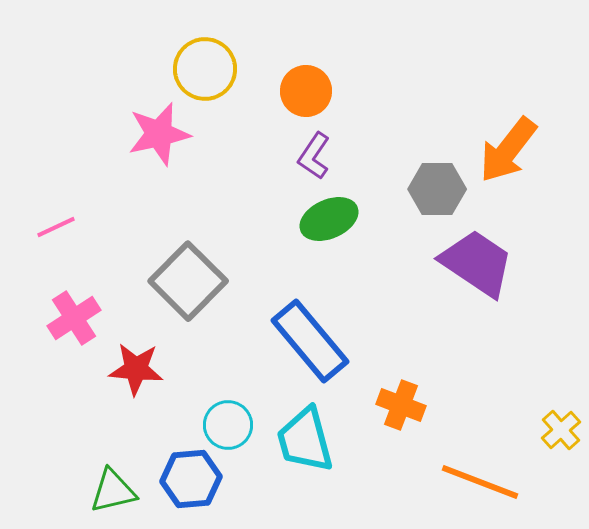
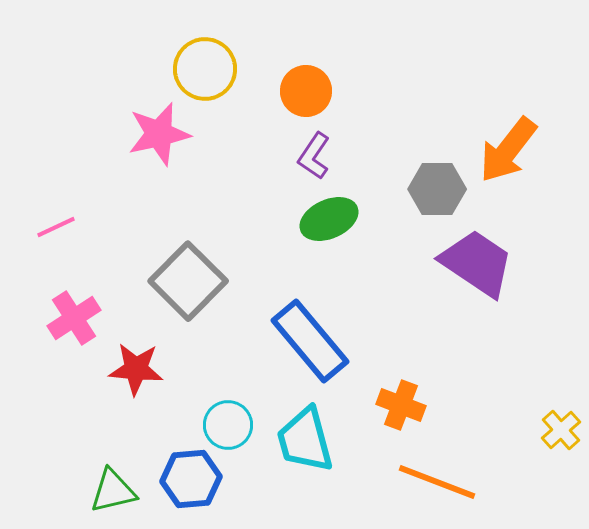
orange line: moved 43 px left
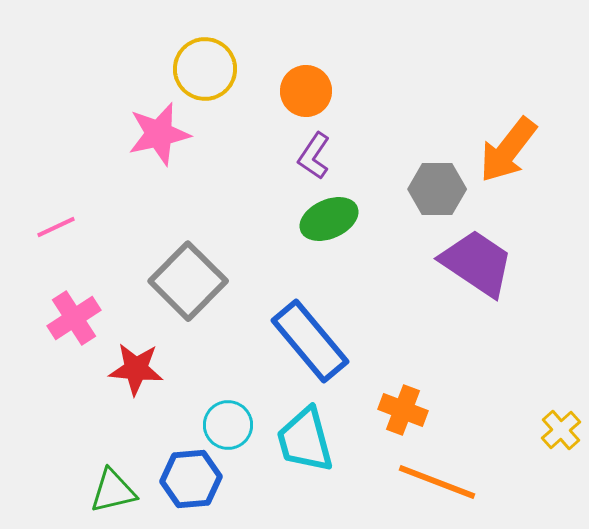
orange cross: moved 2 px right, 5 px down
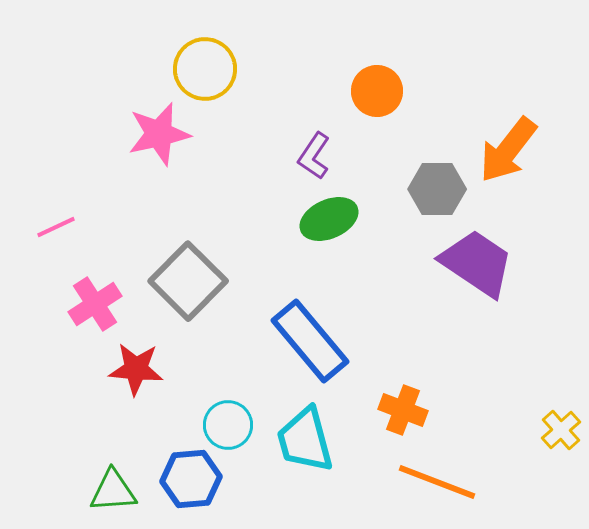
orange circle: moved 71 px right
pink cross: moved 21 px right, 14 px up
green triangle: rotated 9 degrees clockwise
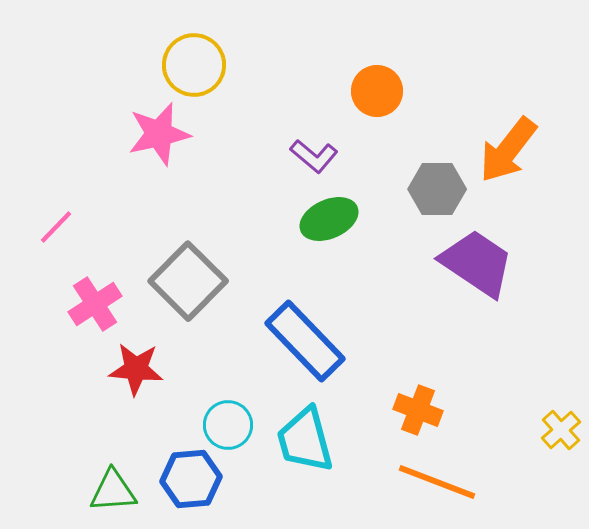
yellow circle: moved 11 px left, 4 px up
purple L-shape: rotated 84 degrees counterclockwise
pink line: rotated 21 degrees counterclockwise
blue rectangle: moved 5 px left; rotated 4 degrees counterclockwise
orange cross: moved 15 px right
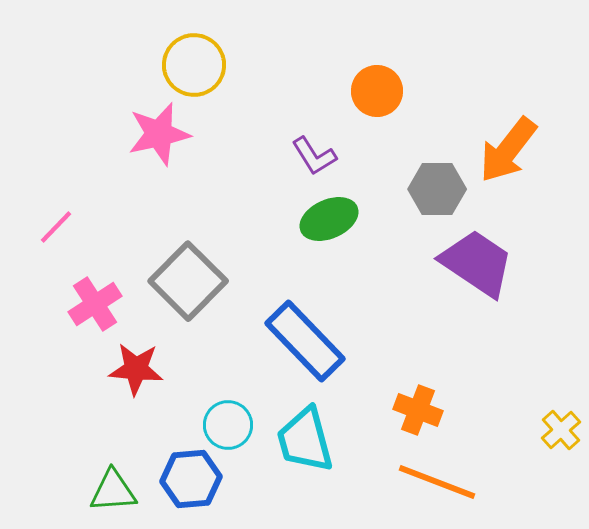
purple L-shape: rotated 18 degrees clockwise
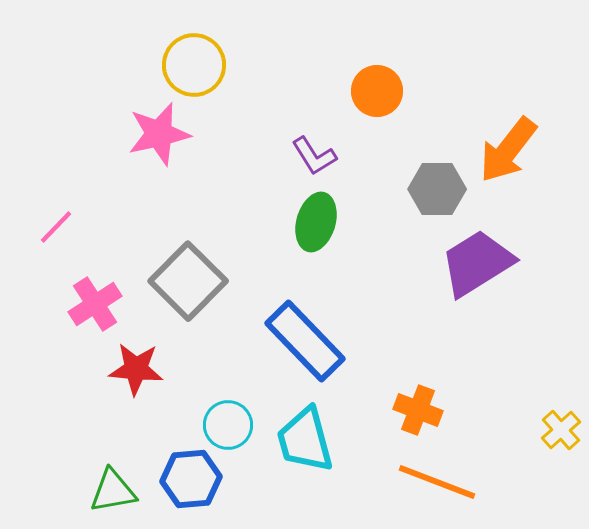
green ellipse: moved 13 px left, 3 px down; rotated 50 degrees counterclockwise
purple trapezoid: rotated 66 degrees counterclockwise
green triangle: rotated 6 degrees counterclockwise
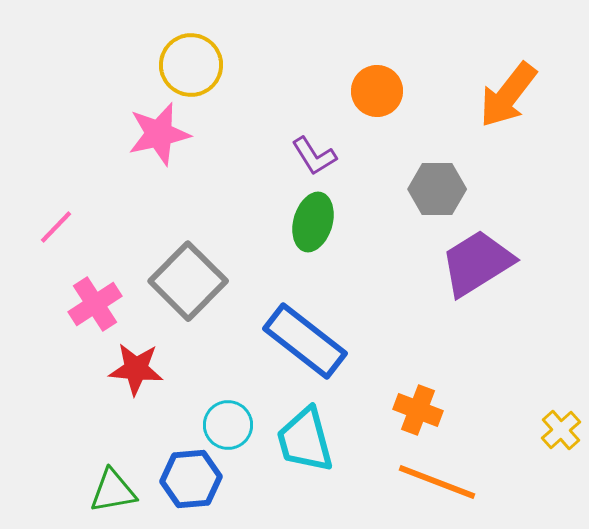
yellow circle: moved 3 px left
orange arrow: moved 55 px up
green ellipse: moved 3 px left
blue rectangle: rotated 8 degrees counterclockwise
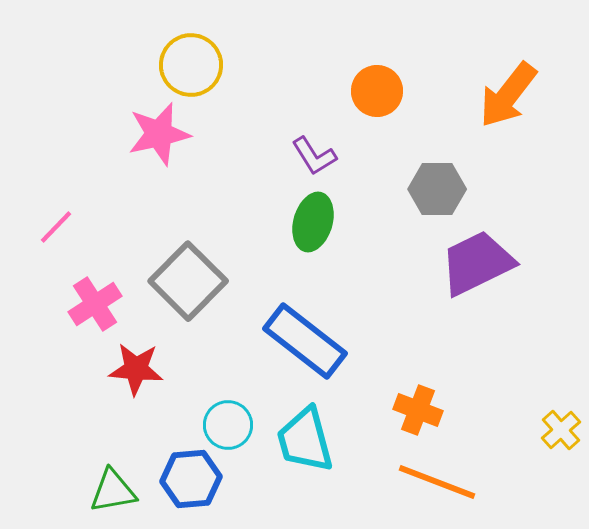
purple trapezoid: rotated 6 degrees clockwise
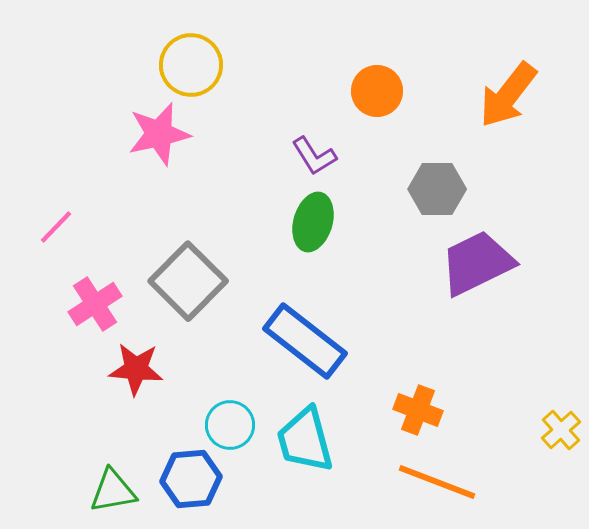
cyan circle: moved 2 px right
